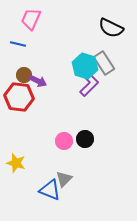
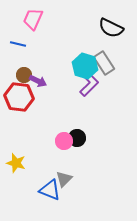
pink trapezoid: moved 2 px right
black circle: moved 8 px left, 1 px up
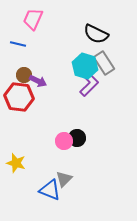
black semicircle: moved 15 px left, 6 px down
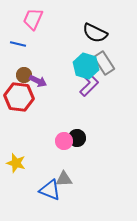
black semicircle: moved 1 px left, 1 px up
cyan hexagon: moved 1 px right
gray triangle: rotated 42 degrees clockwise
